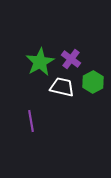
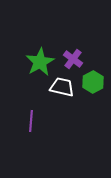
purple cross: moved 2 px right
purple line: rotated 15 degrees clockwise
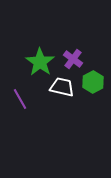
green star: rotated 8 degrees counterclockwise
purple line: moved 11 px left, 22 px up; rotated 35 degrees counterclockwise
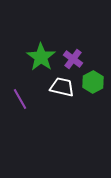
green star: moved 1 px right, 5 px up
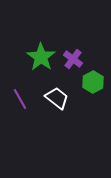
white trapezoid: moved 5 px left, 11 px down; rotated 25 degrees clockwise
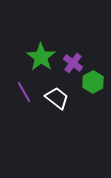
purple cross: moved 4 px down
purple line: moved 4 px right, 7 px up
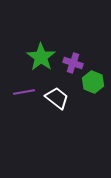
purple cross: rotated 18 degrees counterclockwise
green hexagon: rotated 10 degrees counterclockwise
purple line: rotated 70 degrees counterclockwise
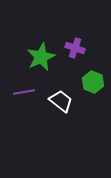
green star: rotated 12 degrees clockwise
purple cross: moved 2 px right, 15 px up
white trapezoid: moved 4 px right, 3 px down
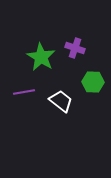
green star: rotated 16 degrees counterclockwise
green hexagon: rotated 20 degrees counterclockwise
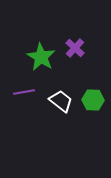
purple cross: rotated 24 degrees clockwise
green hexagon: moved 18 px down
